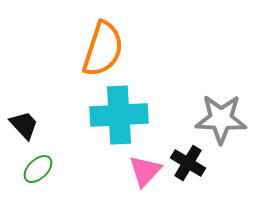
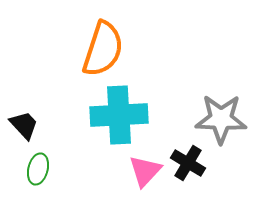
green ellipse: rotated 32 degrees counterclockwise
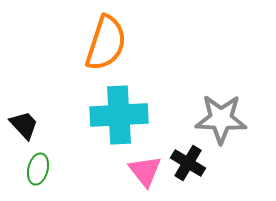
orange semicircle: moved 3 px right, 6 px up
pink triangle: rotated 21 degrees counterclockwise
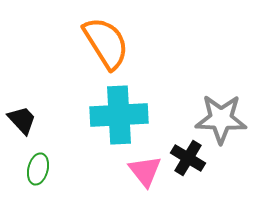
orange semicircle: rotated 50 degrees counterclockwise
black trapezoid: moved 2 px left, 5 px up
black cross: moved 5 px up
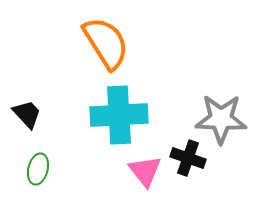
black trapezoid: moved 5 px right, 6 px up
black cross: rotated 12 degrees counterclockwise
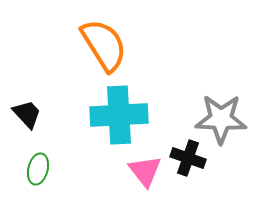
orange semicircle: moved 2 px left, 2 px down
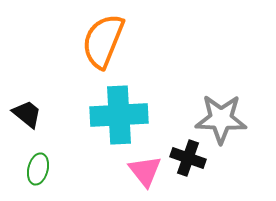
orange semicircle: moved 1 px left, 4 px up; rotated 126 degrees counterclockwise
black trapezoid: rotated 8 degrees counterclockwise
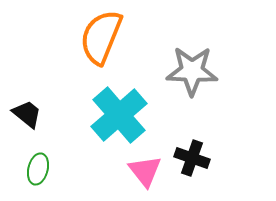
orange semicircle: moved 2 px left, 4 px up
cyan cross: rotated 38 degrees counterclockwise
gray star: moved 29 px left, 48 px up
black cross: moved 4 px right
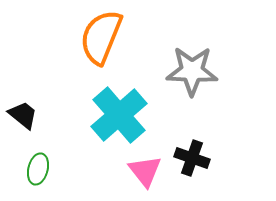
black trapezoid: moved 4 px left, 1 px down
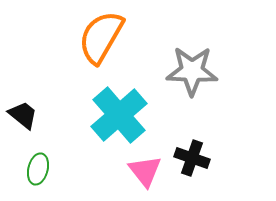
orange semicircle: rotated 8 degrees clockwise
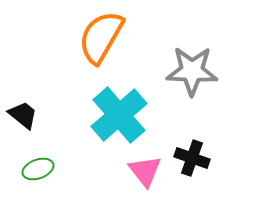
green ellipse: rotated 56 degrees clockwise
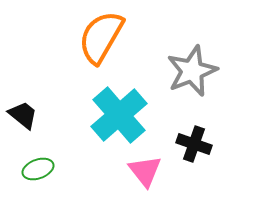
gray star: rotated 24 degrees counterclockwise
black cross: moved 2 px right, 14 px up
